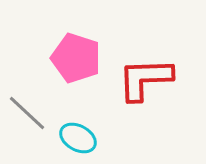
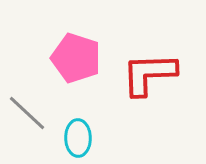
red L-shape: moved 4 px right, 5 px up
cyan ellipse: rotated 60 degrees clockwise
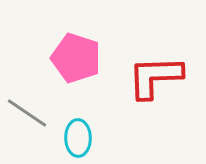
red L-shape: moved 6 px right, 3 px down
gray line: rotated 9 degrees counterclockwise
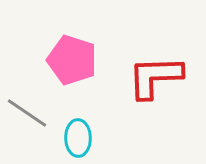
pink pentagon: moved 4 px left, 2 px down
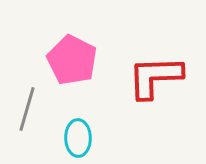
pink pentagon: rotated 9 degrees clockwise
gray line: moved 4 px up; rotated 72 degrees clockwise
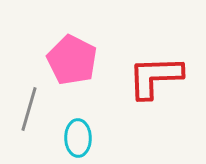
gray line: moved 2 px right
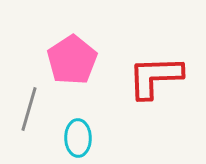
pink pentagon: rotated 12 degrees clockwise
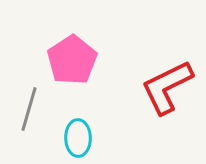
red L-shape: moved 12 px right, 10 px down; rotated 24 degrees counterclockwise
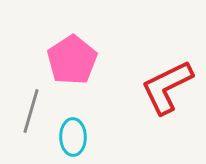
gray line: moved 2 px right, 2 px down
cyan ellipse: moved 5 px left, 1 px up
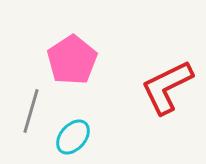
cyan ellipse: rotated 42 degrees clockwise
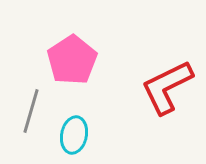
cyan ellipse: moved 1 px right, 2 px up; rotated 30 degrees counterclockwise
